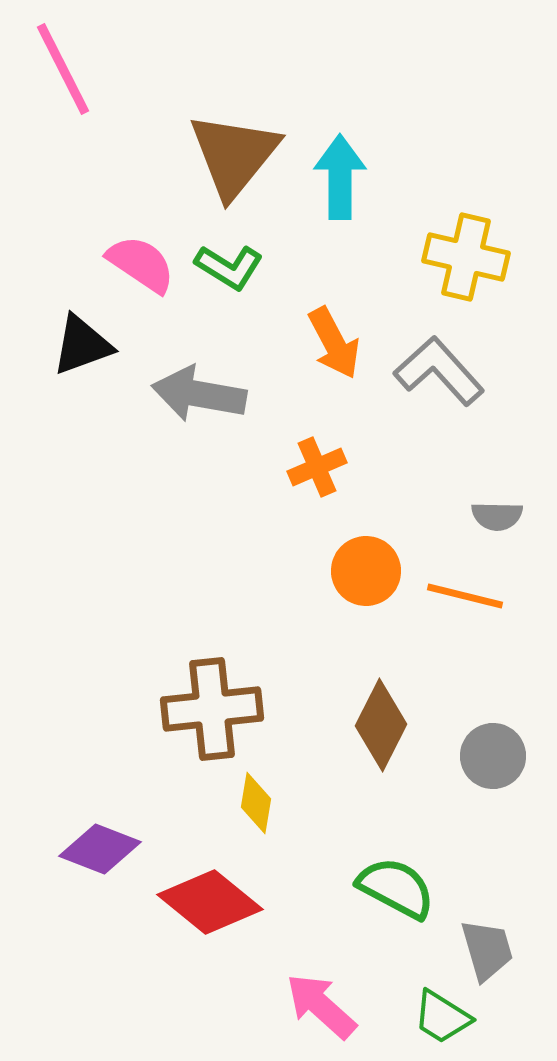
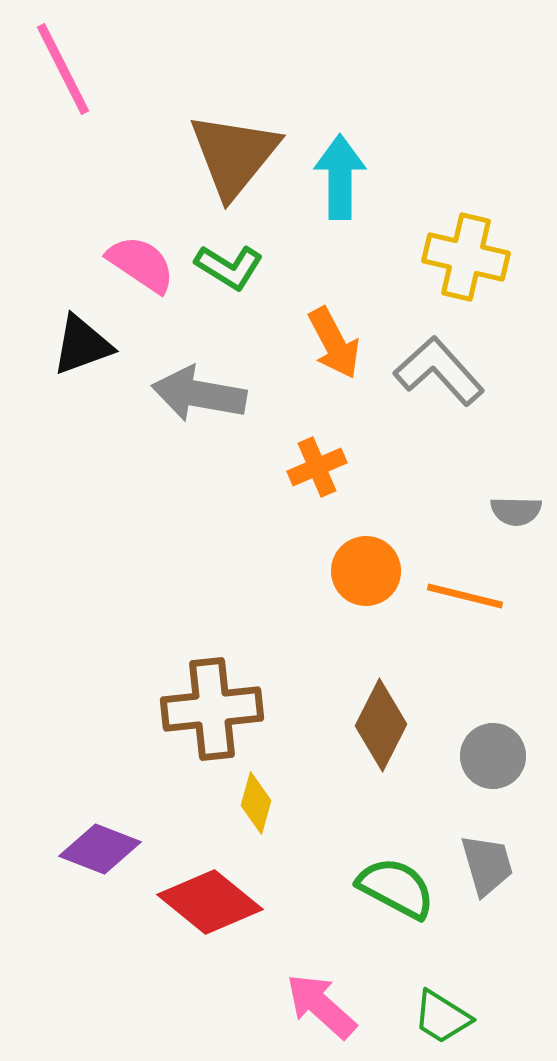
gray semicircle: moved 19 px right, 5 px up
yellow diamond: rotated 6 degrees clockwise
gray trapezoid: moved 85 px up
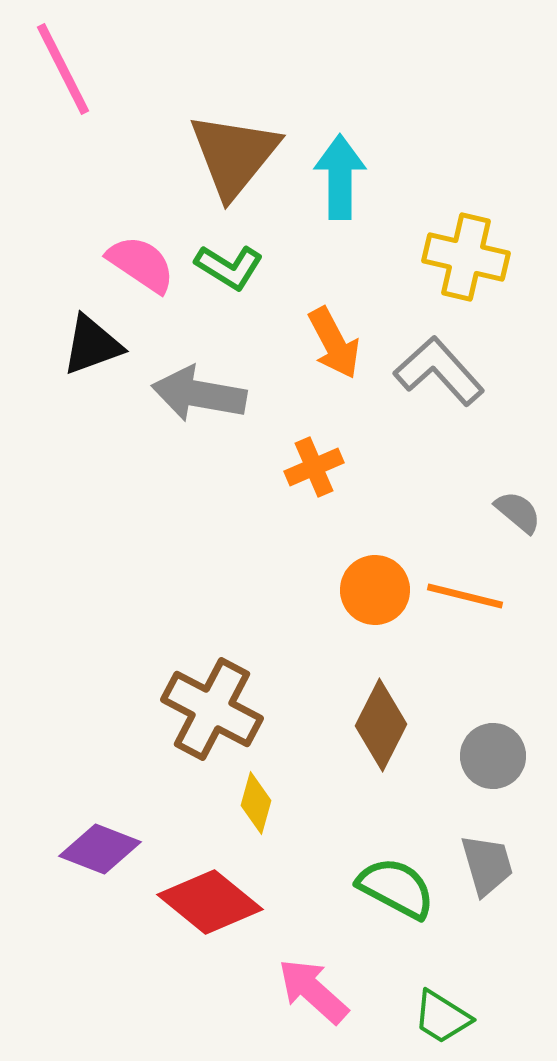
black triangle: moved 10 px right
orange cross: moved 3 px left
gray semicircle: moved 2 px right, 1 px down; rotated 141 degrees counterclockwise
orange circle: moved 9 px right, 19 px down
brown cross: rotated 34 degrees clockwise
pink arrow: moved 8 px left, 15 px up
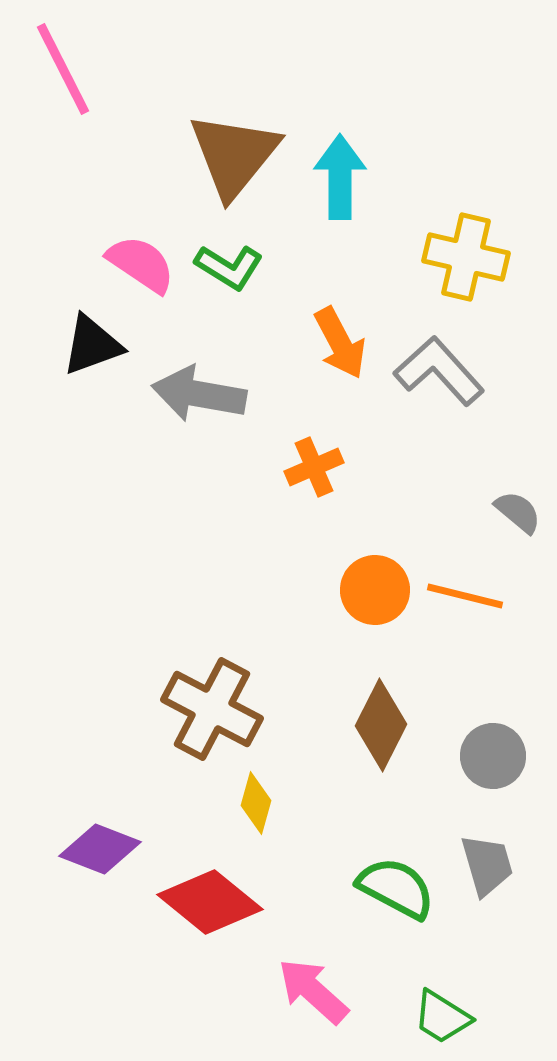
orange arrow: moved 6 px right
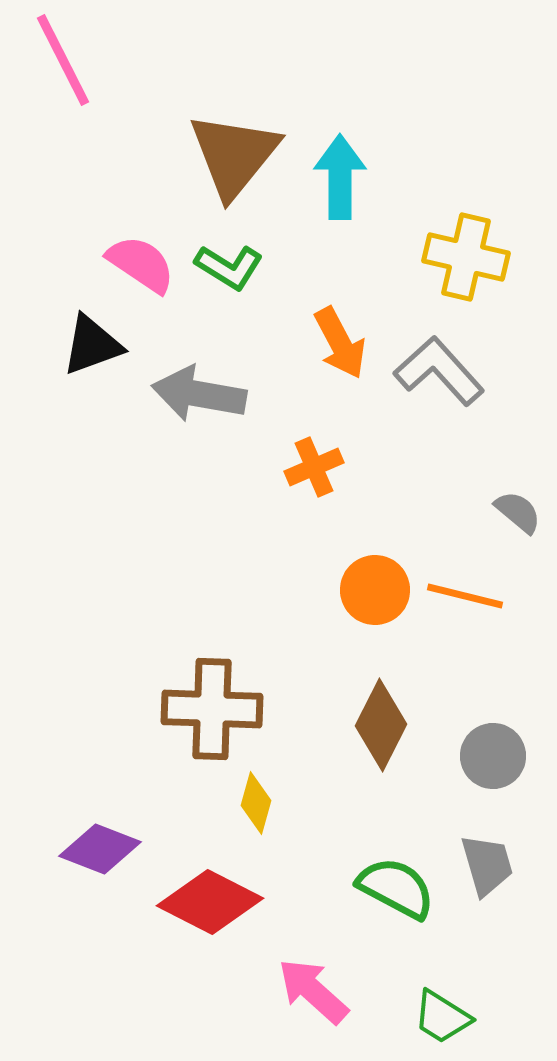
pink line: moved 9 px up
brown cross: rotated 26 degrees counterclockwise
red diamond: rotated 12 degrees counterclockwise
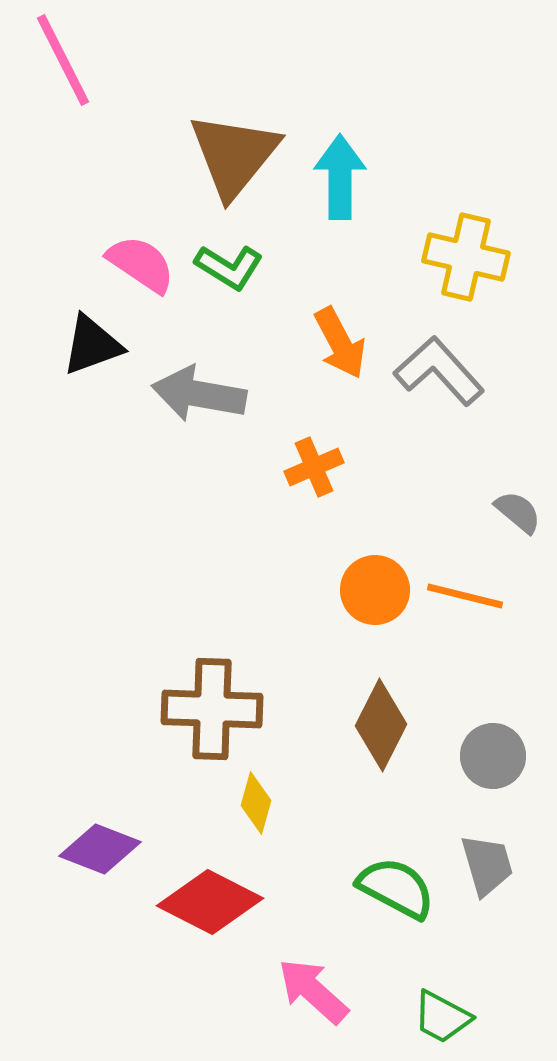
green trapezoid: rotated 4 degrees counterclockwise
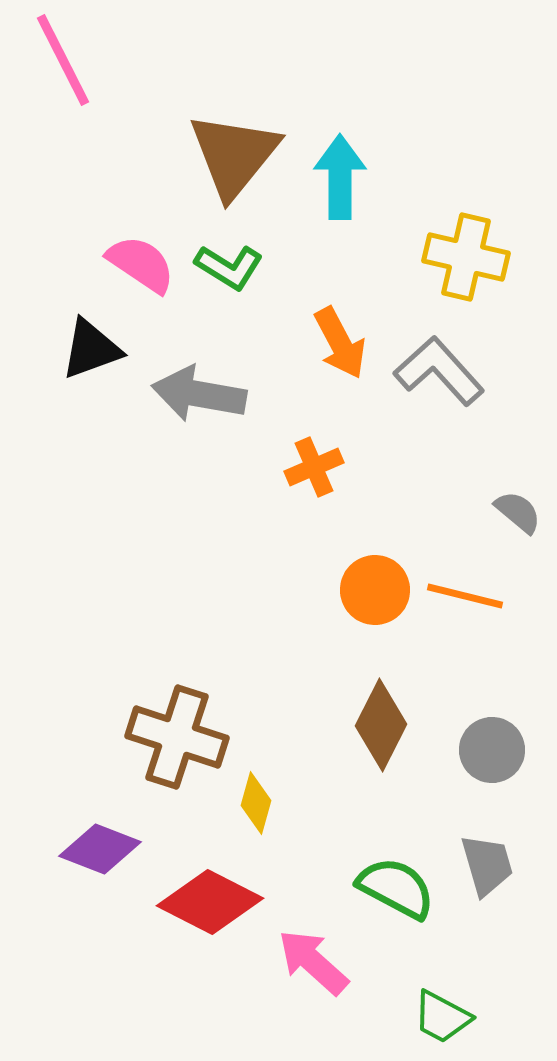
black triangle: moved 1 px left, 4 px down
brown cross: moved 35 px left, 28 px down; rotated 16 degrees clockwise
gray circle: moved 1 px left, 6 px up
pink arrow: moved 29 px up
